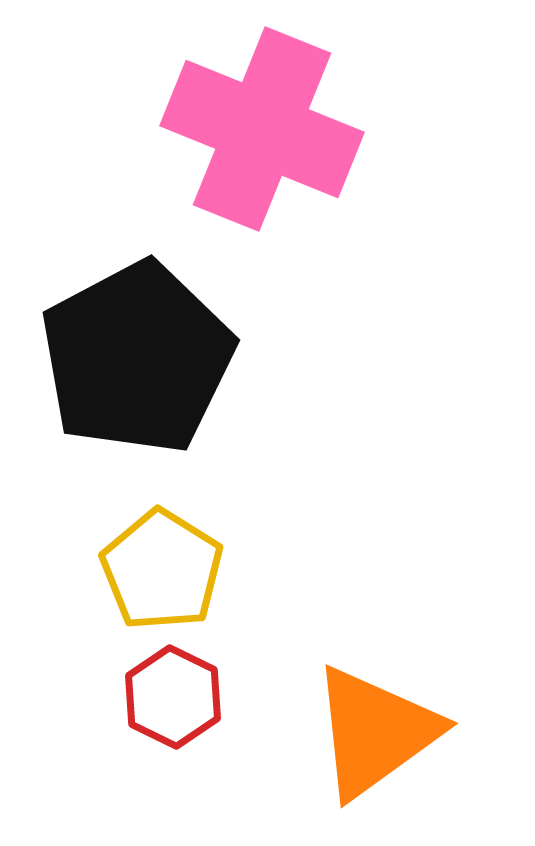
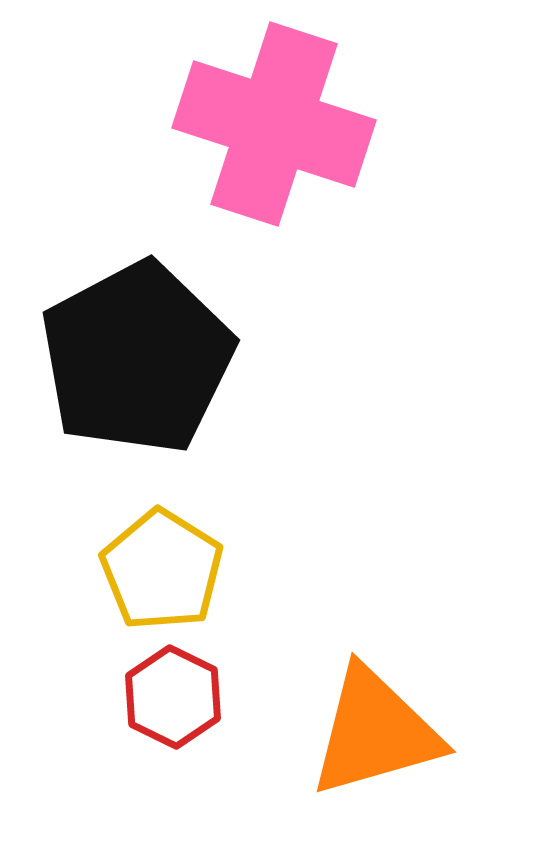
pink cross: moved 12 px right, 5 px up; rotated 4 degrees counterclockwise
orange triangle: rotated 20 degrees clockwise
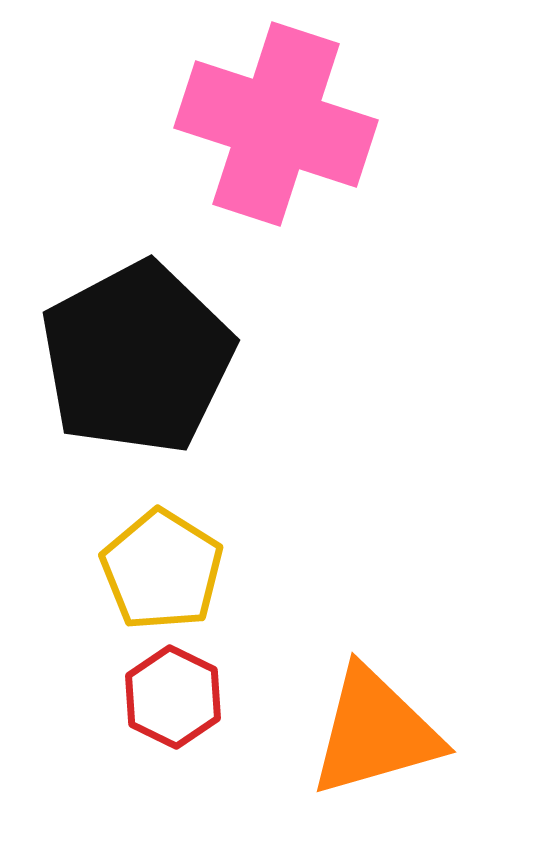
pink cross: moved 2 px right
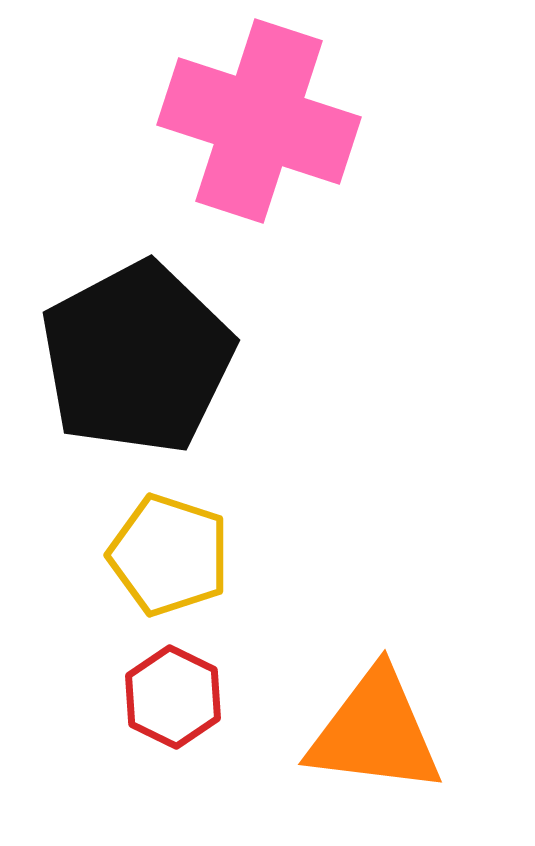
pink cross: moved 17 px left, 3 px up
yellow pentagon: moved 7 px right, 15 px up; rotated 14 degrees counterclockwise
orange triangle: rotated 23 degrees clockwise
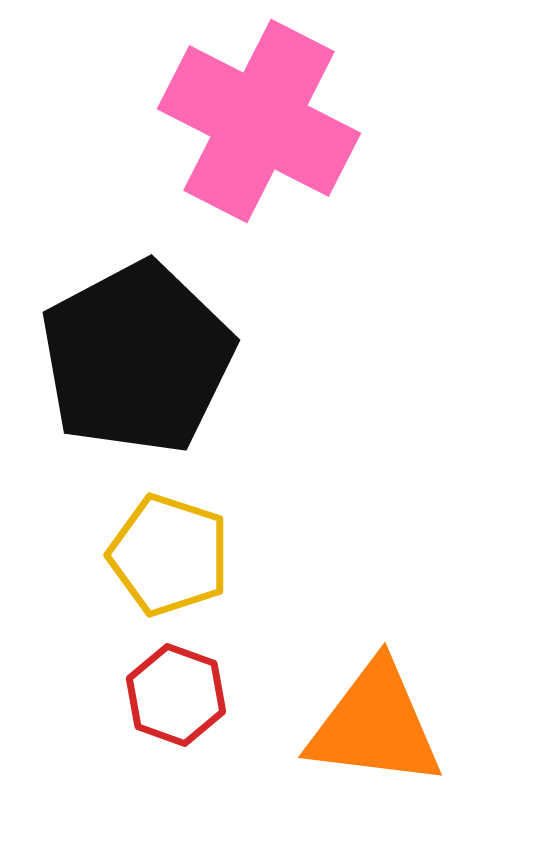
pink cross: rotated 9 degrees clockwise
red hexagon: moved 3 px right, 2 px up; rotated 6 degrees counterclockwise
orange triangle: moved 7 px up
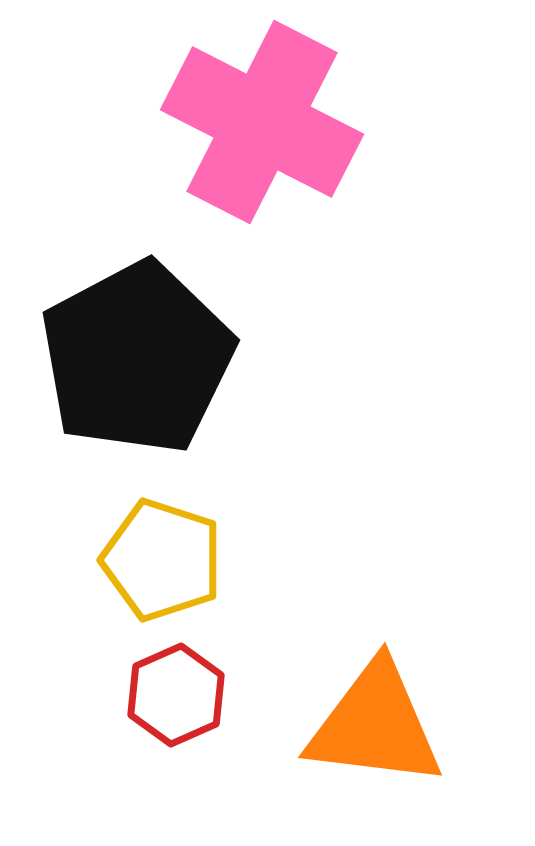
pink cross: moved 3 px right, 1 px down
yellow pentagon: moved 7 px left, 5 px down
red hexagon: rotated 16 degrees clockwise
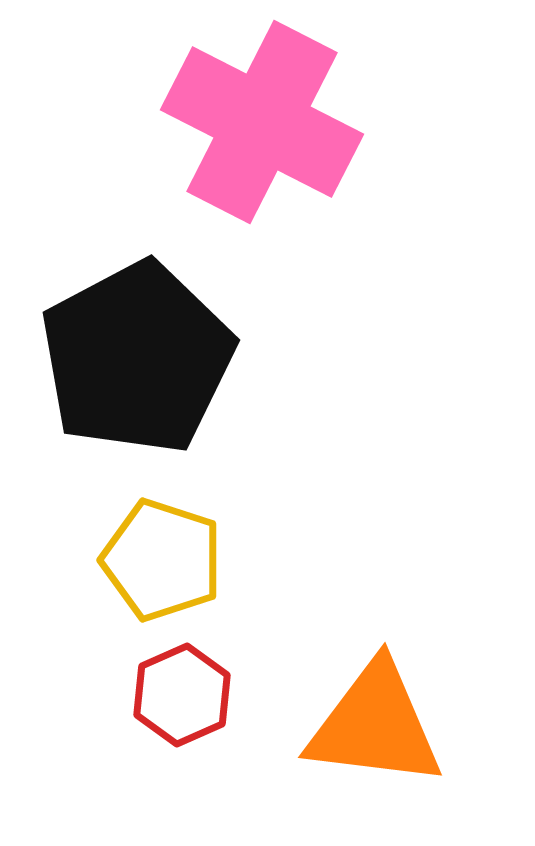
red hexagon: moved 6 px right
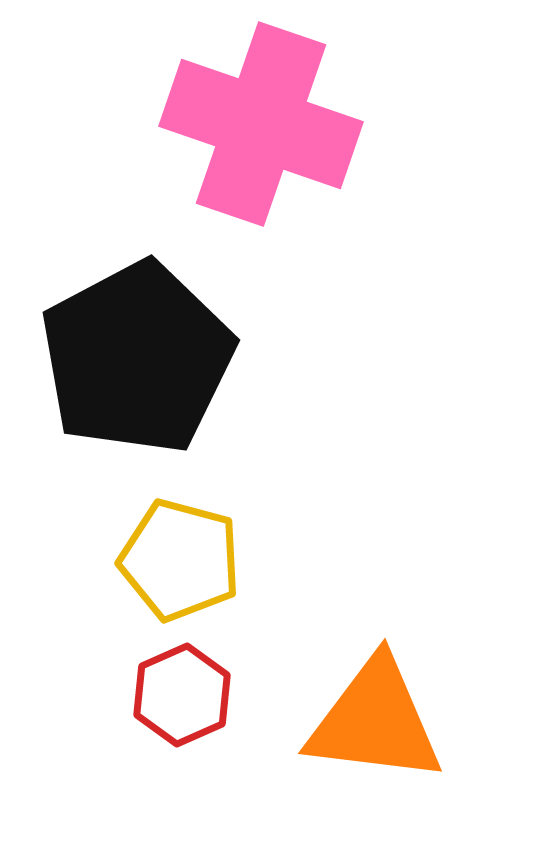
pink cross: moved 1 px left, 2 px down; rotated 8 degrees counterclockwise
yellow pentagon: moved 18 px right; rotated 3 degrees counterclockwise
orange triangle: moved 4 px up
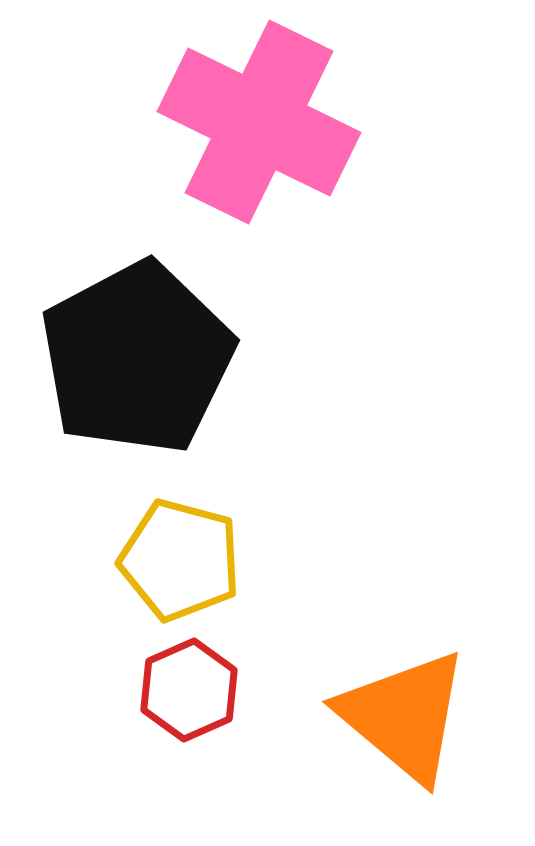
pink cross: moved 2 px left, 2 px up; rotated 7 degrees clockwise
red hexagon: moved 7 px right, 5 px up
orange triangle: moved 29 px right, 5 px up; rotated 33 degrees clockwise
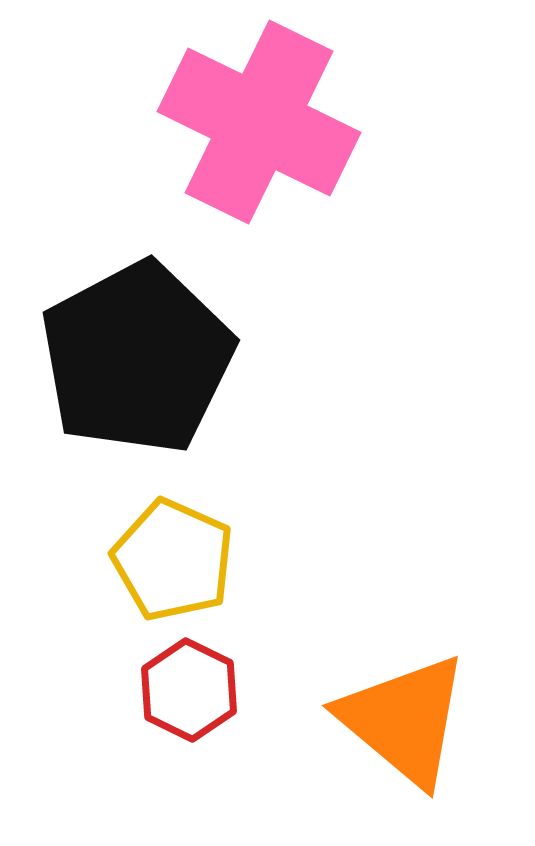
yellow pentagon: moved 7 px left; rotated 9 degrees clockwise
red hexagon: rotated 10 degrees counterclockwise
orange triangle: moved 4 px down
